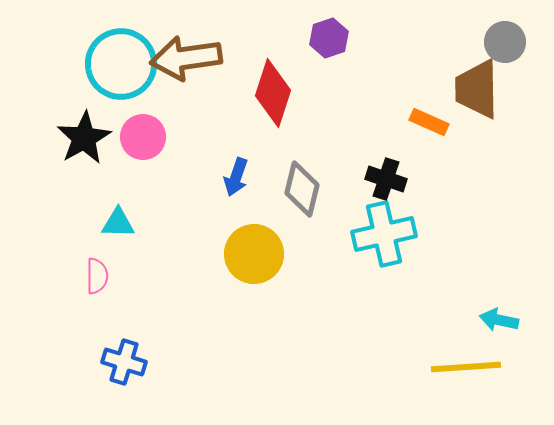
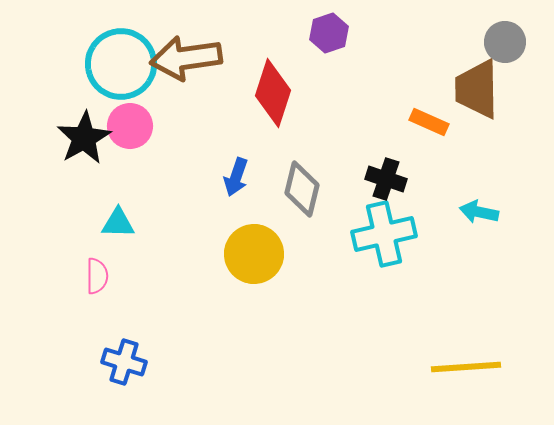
purple hexagon: moved 5 px up
pink circle: moved 13 px left, 11 px up
cyan arrow: moved 20 px left, 108 px up
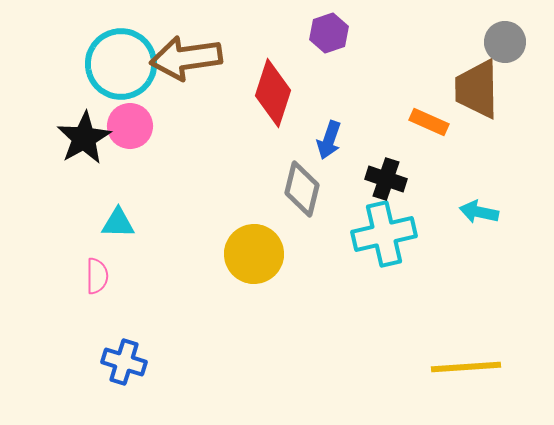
blue arrow: moved 93 px right, 37 px up
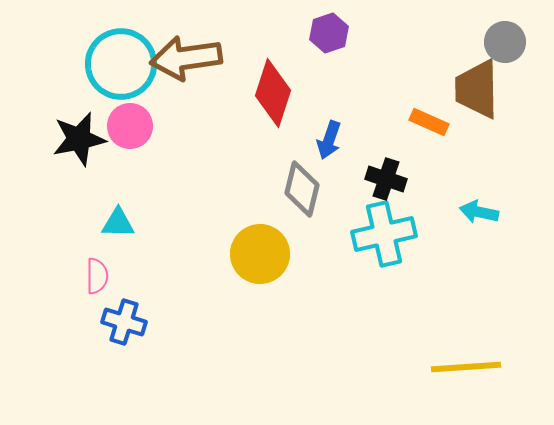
black star: moved 5 px left, 1 px down; rotated 18 degrees clockwise
yellow circle: moved 6 px right
blue cross: moved 40 px up
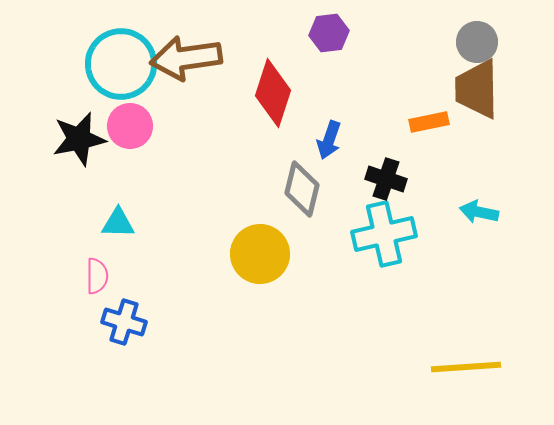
purple hexagon: rotated 12 degrees clockwise
gray circle: moved 28 px left
orange rectangle: rotated 36 degrees counterclockwise
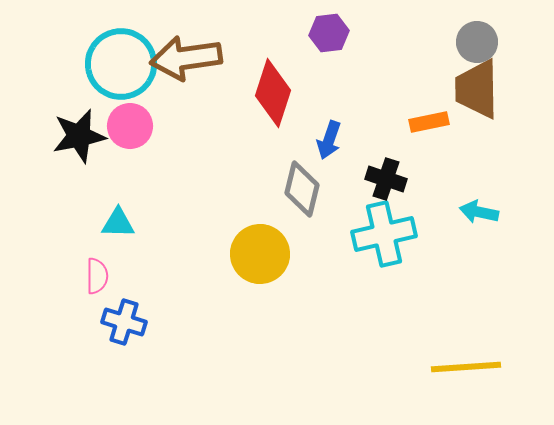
black star: moved 3 px up
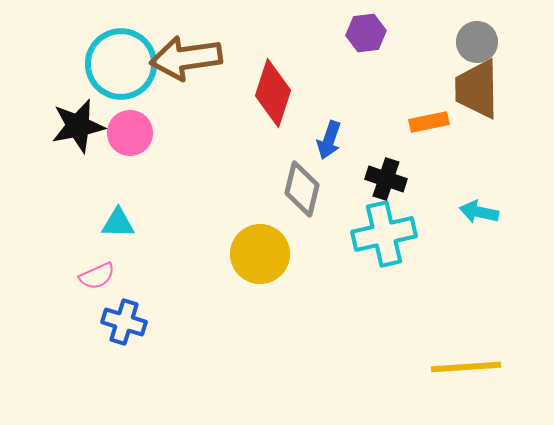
purple hexagon: moved 37 px right
pink circle: moved 7 px down
black star: moved 1 px left, 10 px up
pink semicircle: rotated 66 degrees clockwise
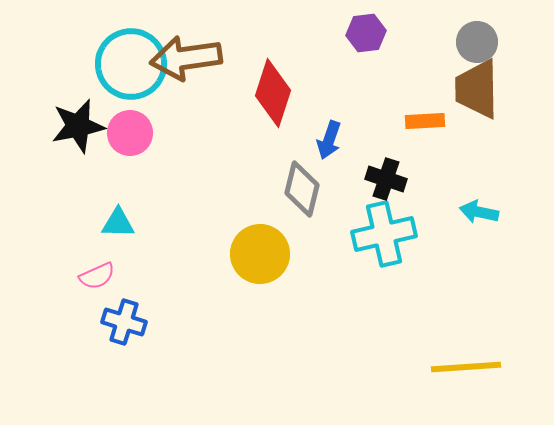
cyan circle: moved 10 px right
orange rectangle: moved 4 px left, 1 px up; rotated 9 degrees clockwise
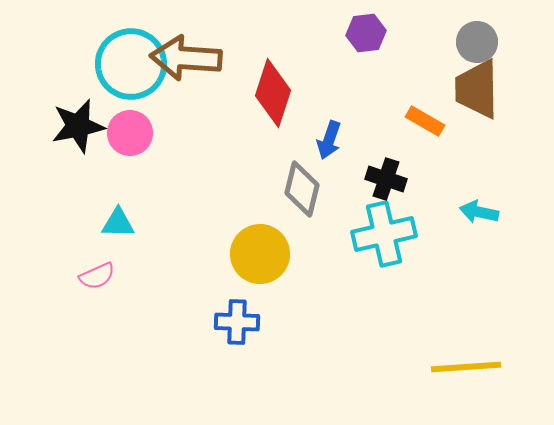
brown arrow: rotated 12 degrees clockwise
orange rectangle: rotated 33 degrees clockwise
blue cross: moved 113 px right; rotated 15 degrees counterclockwise
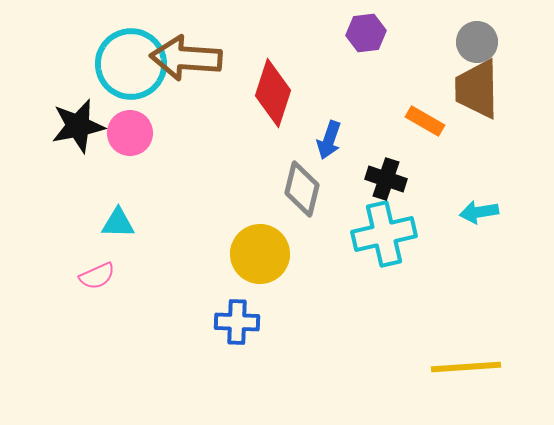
cyan arrow: rotated 21 degrees counterclockwise
